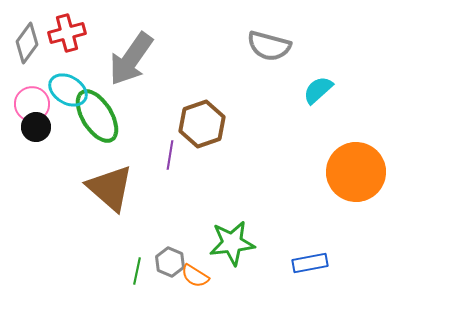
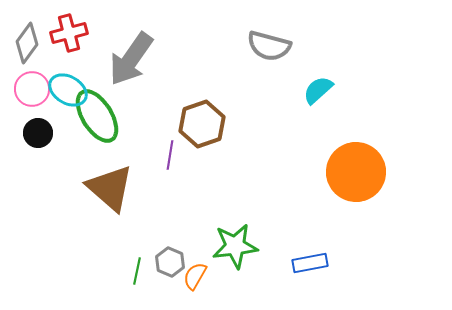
red cross: moved 2 px right
pink circle: moved 15 px up
black circle: moved 2 px right, 6 px down
green star: moved 3 px right, 3 px down
orange semicircle: rotated 88 degrees clockwise
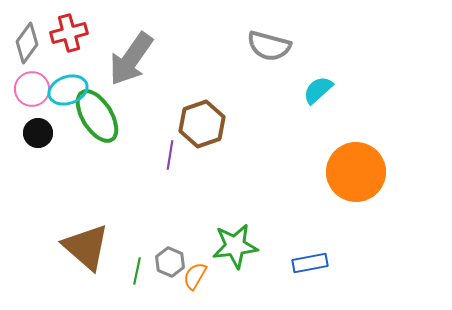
cyan ellipse: rotated 51 degrees counterclockwise
brown triangle: moved 24 px left, 59 px down
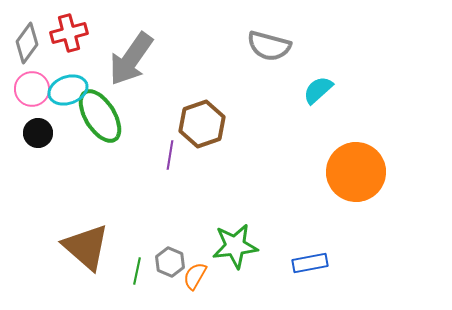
green ellipse: moved 3 px right
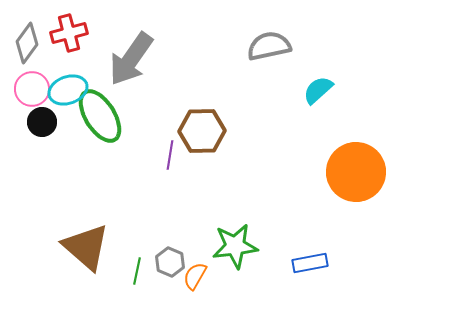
gray semicircle: rotated 153 degrees clockwise
brown hexagon: moved 7 px down; rotated 18 degrees clockwise
black circle: moved 4 px right, 11 px up
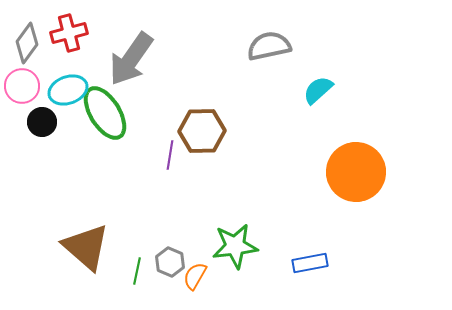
pink circle: moved 10 px left, 3 px up
green ellipse: moved 5 px right, 3 px up
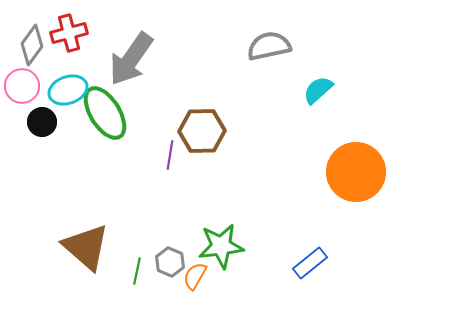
gray diamond: moved 5 px right, 2 px down
green star: moved 14 px left
blue rectangle: rotated 28 degrees counterclockwise
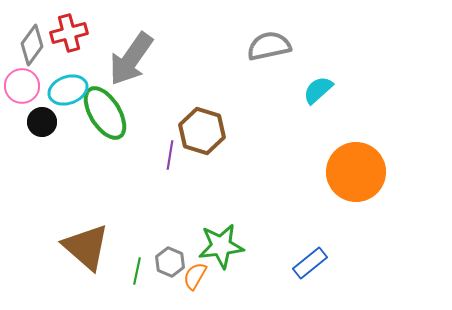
brown hexagon: rotated 18 degrees clockwise
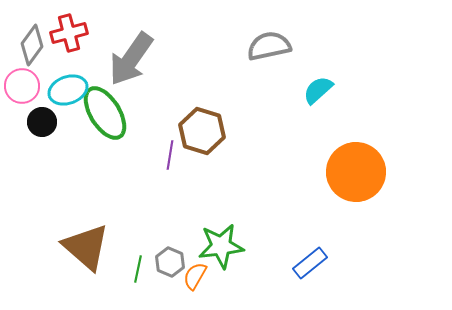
green line: moved 1 px right, 2 px up
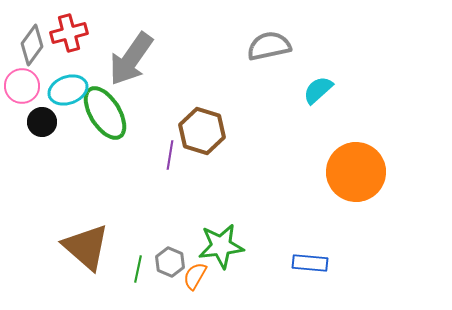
blue rectangle: rotated 44 degrees clockwise
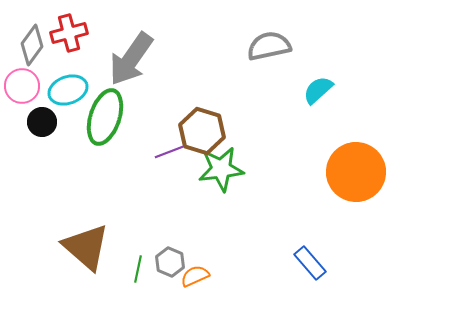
green ellipse: moved 4 px down; rotated 50 degrees clockwise
purple line: moved 1 px left, 3 px up; rotated 60 degrees clockwise
green star: moved 77 px up
blue rectangle: rotated 44 degrees clockwise
orange semicircle: rotated 36 degrees clockwise
